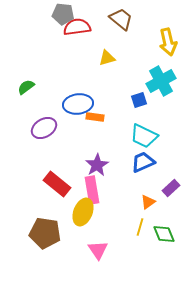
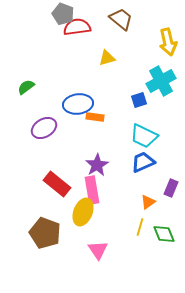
gray pentagon: rotated 15 degrees clockwise
purple rectangle: rotated 24 degrees counterclockwise
brown pentagon: rotated 12 degrees clockwise
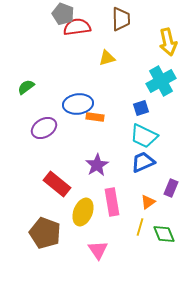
brown trapezoid: rotated 50 degrees clockwise
blue square: moved 2 px right, 8 px down
pink rectangle: moved 20 px right, 12 px down
